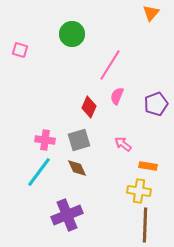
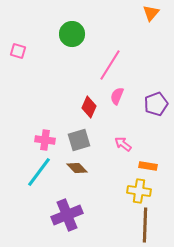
pink square: moved 2 px left, 1 px down
brown diamond: rotated 20 degrees counterclockwise
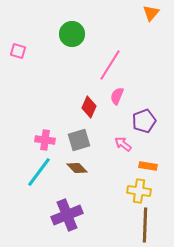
purple pentagon: moved 12 px left, 17 px down
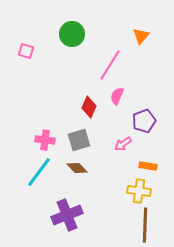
orange triangle: moved 10 px left, 23 px down
pink square: moved 8 px right
pink arrow: rotated 72 degrees counterclockwise
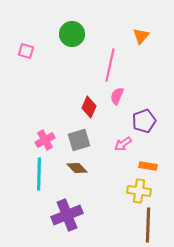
pink line: rotated 20 degrees counterclockwise
pink cross: rotated 36 degrees counterclockwise
cyan line: moved 2 px down; rotated 36 degrees counterclockwise
brown line: moved 3 px right
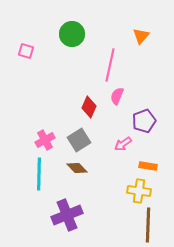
gray square: rotated 15 degrees counterclockwise
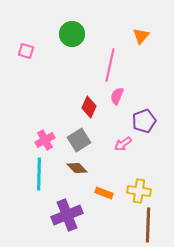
orange rectangle: moved 44 px left, 27 px down; rotated 12 degrees clockwise
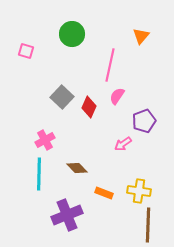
pink semicircle: rotated 12 degrees clockwise
gray square: moved 17 px left, 43 px up; rotated 15 degrees counterclockwise
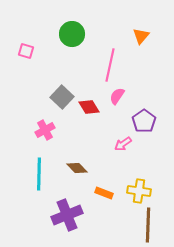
red diamond: rotated 55 degrees counterclockwise
purple pentagon: rotated 15 degrees counterclockwise
pink cross: moved 10 px up
